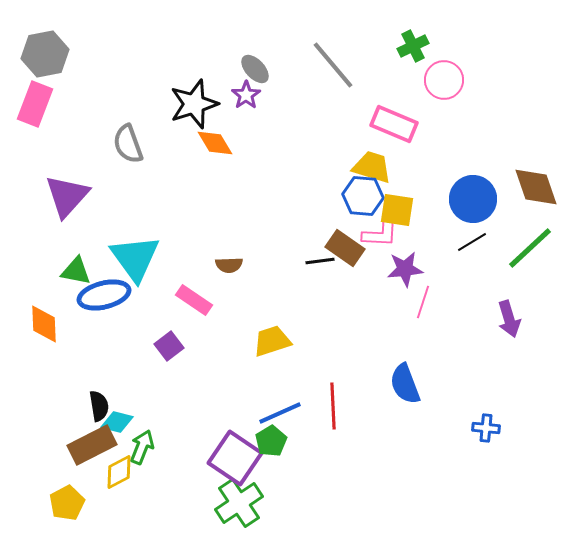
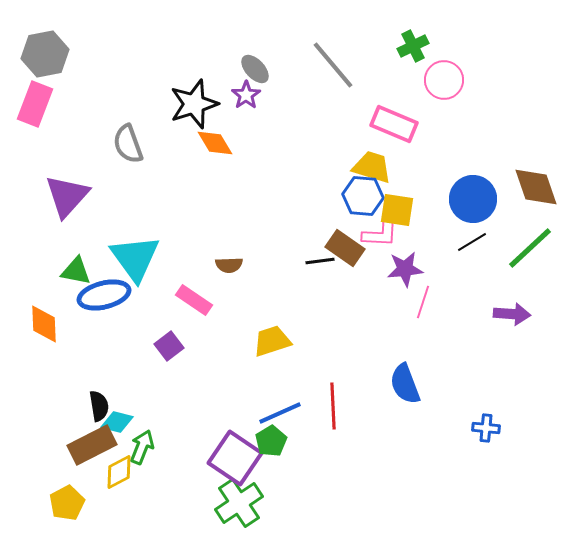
purple arrow at (509, 319): moved 3 px right, 5 px up; rotated 69 degrees counterclockwise
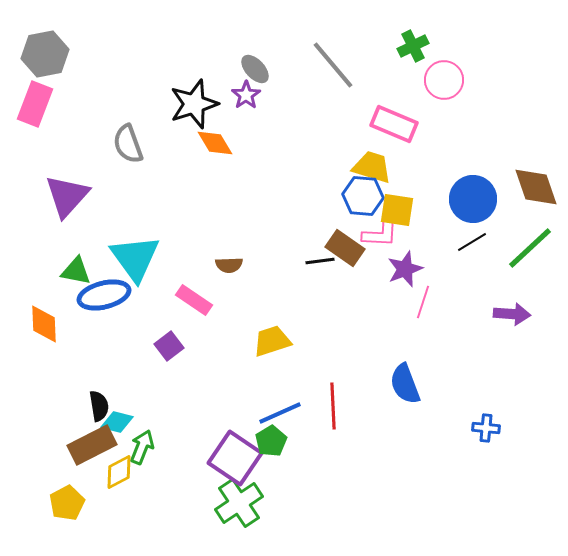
purple star at (405, 269): rotated 15 degrees counterclockwise
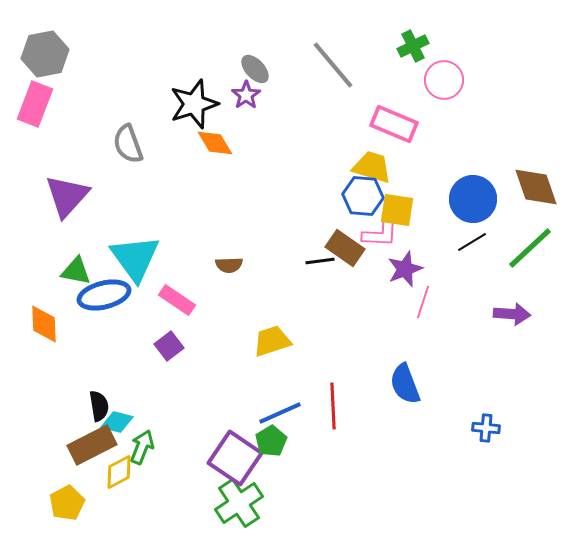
pink rectangle at (194, 300): moved 17 px left
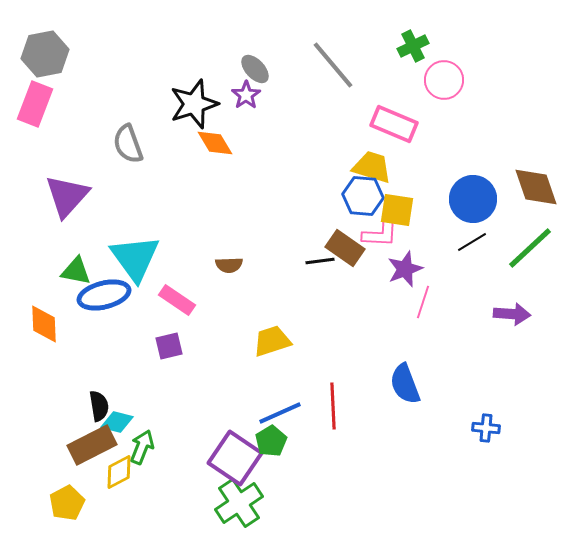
purple square at (169, 346): rotated 24 degrees clockwise
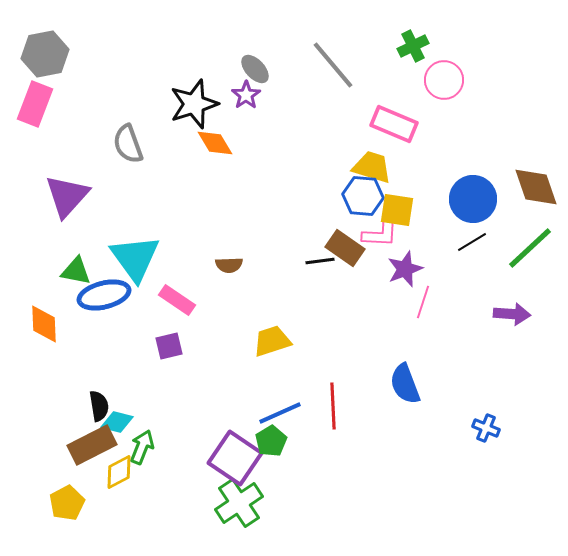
blue cross at (486, 428): rotated 16 degrees clockwise
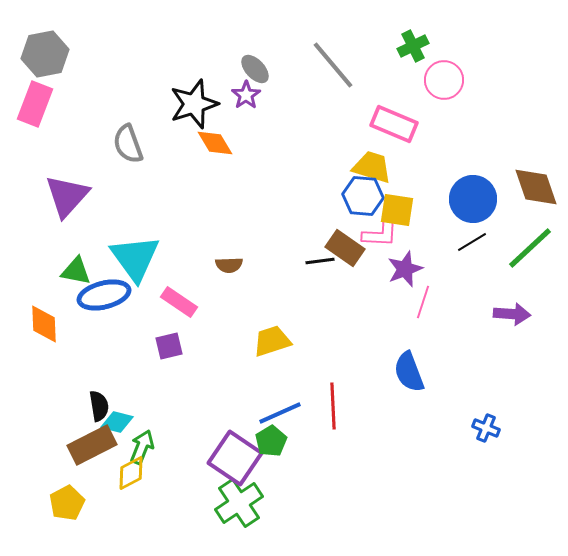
pink rectangle at (177, 300): moved 2 px right, 2 px down
blue semicircle at (405, 384): moved 4 px right, 12 px up
yellow diamond at (119, 472): moved 12 px right, 1 px down
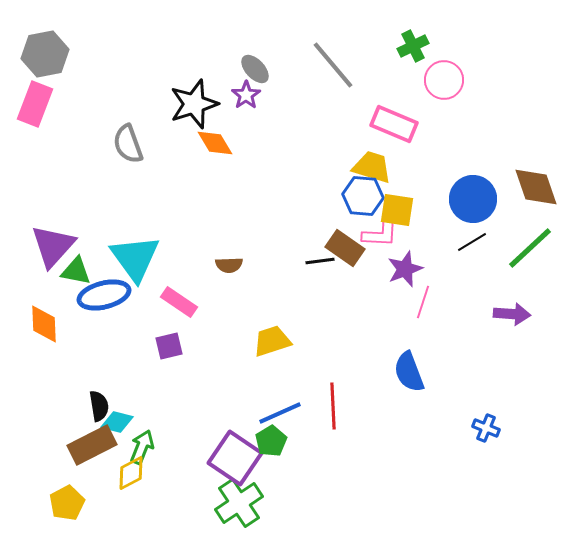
purple triangle at (67, 196): moved 14 px left, 50 px down
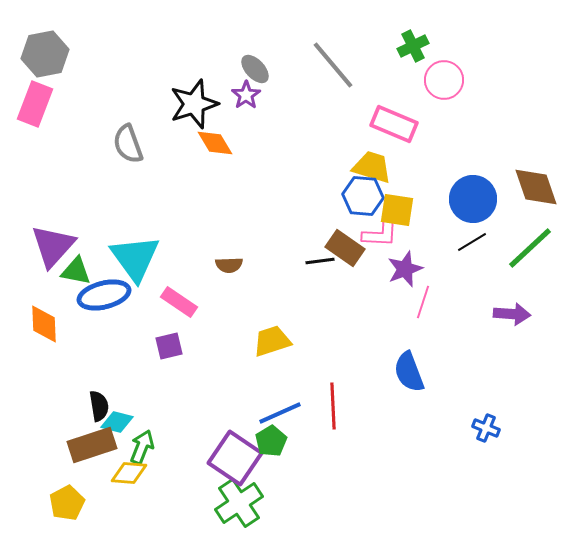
brown rectangle at (92, 445): rotated 9 degrees clockwise
yellow diamond at (131, 473): moved 2 px left; rotated 33 degrees clockwise
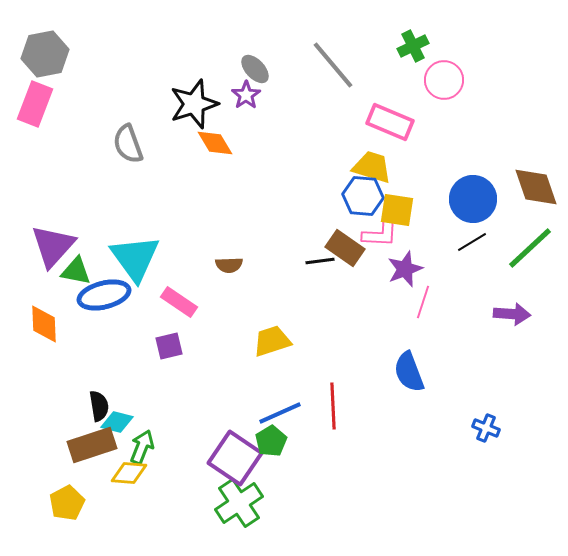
pink rectangle at (394, 124): moved 4 px left, 2 px up
